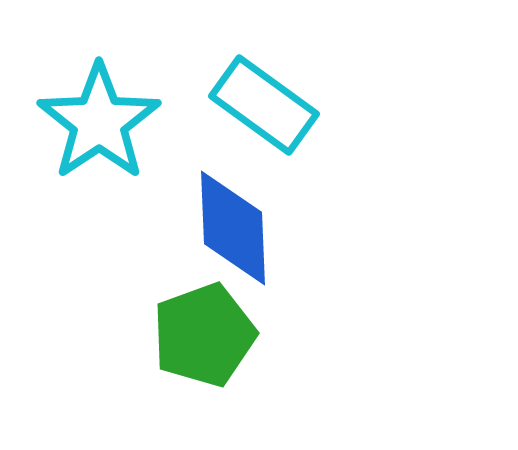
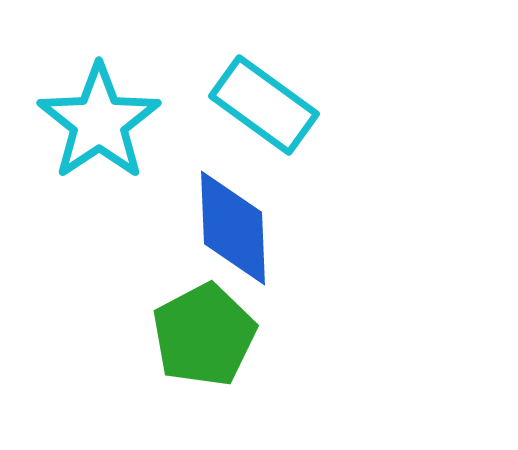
green pentagon: rotated 8 degrees counterclockwise
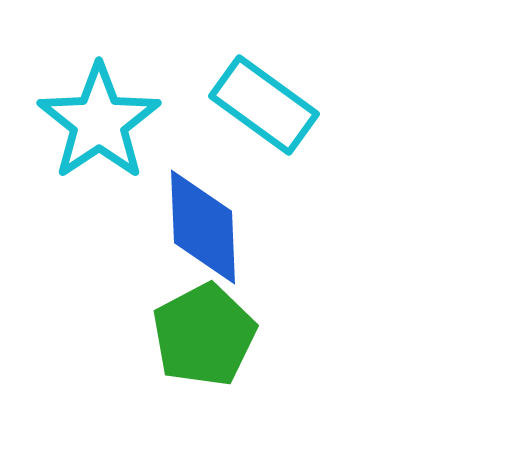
blue diamond: moved 30 px left, 1 px up
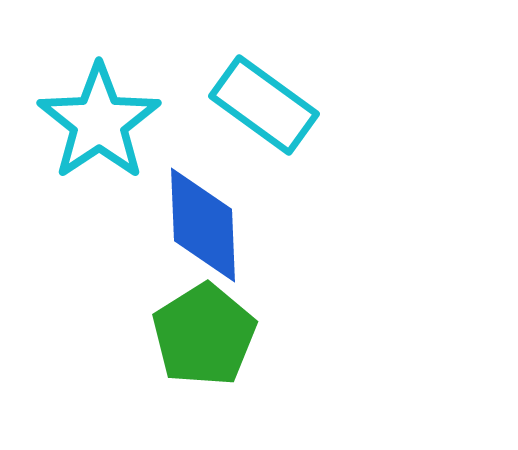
blue diamond: moved 2 px up
green pentagon: rotated 4 degrees counterclockwise
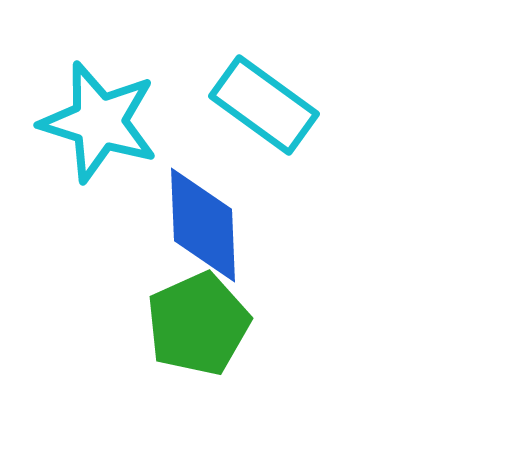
cyan star: rotated 21 degrees counterclockwise
green pentagon: moved 6 px left, 11 px up; rotated 8 degrees clockwise
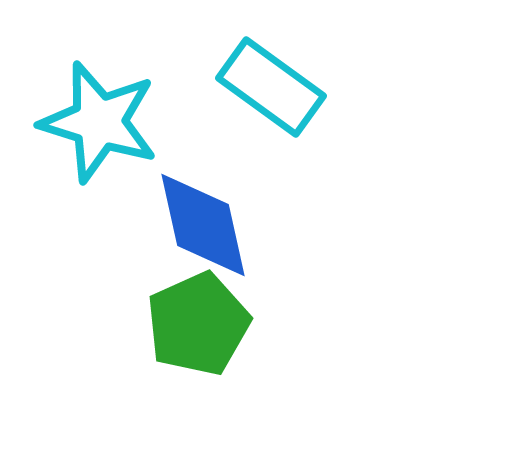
cyan rectangle: moved 7 px right, 18 px up
blue diamond: rotated 10 degrees counterclockwise
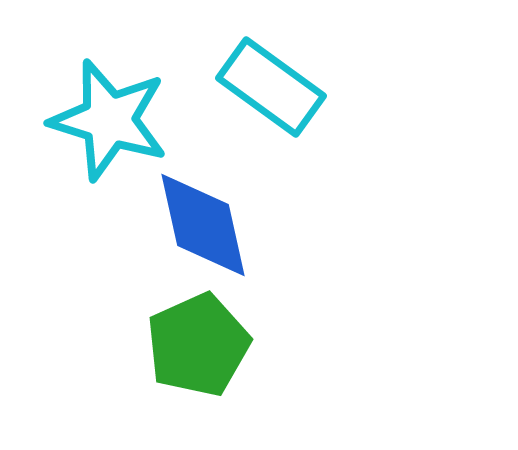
cyan star: moved 10 px right, 2 px up
green pentagon: moved 21 px down
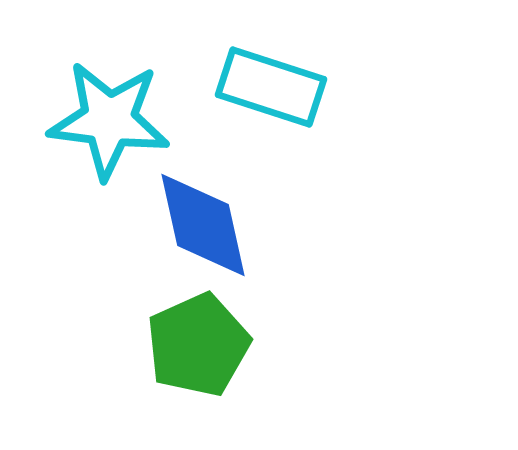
cyan rectangle: rotated 18 degrees counterclockwise
cyan star: rotated 10 degrees counterclockwise
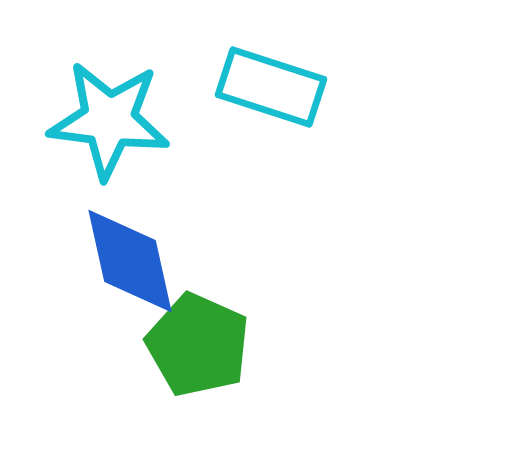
blue diamond: moved 73 px left, 36 px down
green pentagon: rotated 24 degrees counterclockwise
